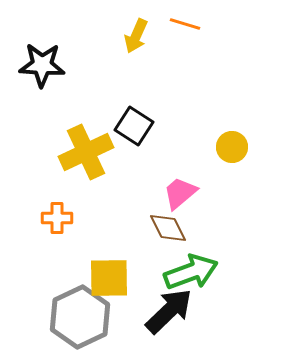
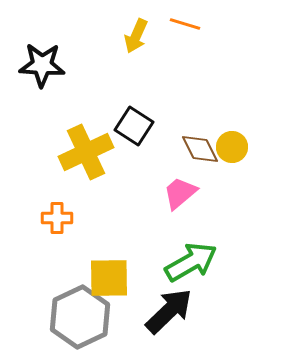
brown diamond: moved 32 px right, 79 px up
green arrow: moved 10 px up; rotated 10 degrees counterclockwise
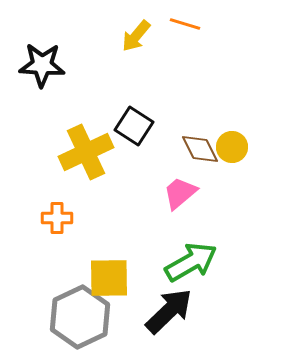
yellow arrow: rotated 16 degrees clockwise
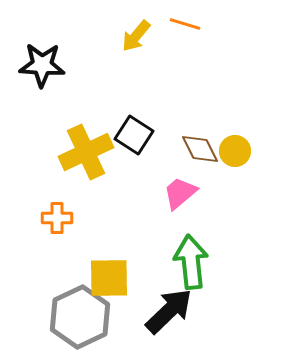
black square: moved 9 px down
yellow circle: moved 3 px right, 4 px down
green arrow: rotated 66 degrees counterclockwise
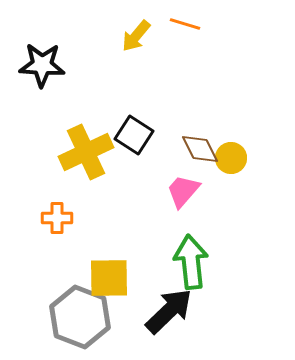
yellow circle: moved 4 px left, 7 px down
pink trapezoid: moved 3 px right, 2 px up; rotated 9 degrees counterclockwise
gray hexagon: rotated 14 degrees counterclockwise
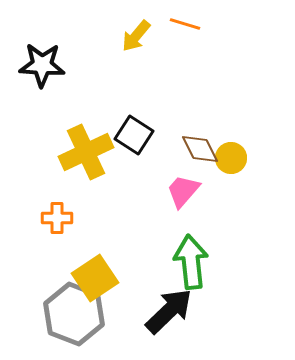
yellow square: moved 14 px left; rotated 33 degrees counterclockwise
gray hexagon: moved 6 px left, 3 px up
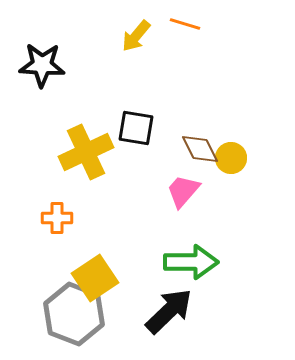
black square: moved 2 px right, 7 px up; rotated 24 degrees counterclockwise
green arrow: rotated 96 degrees clockwise
